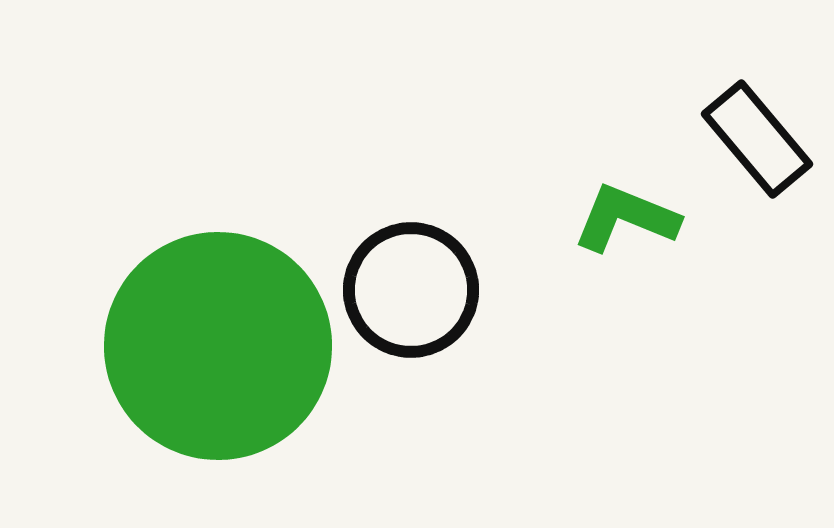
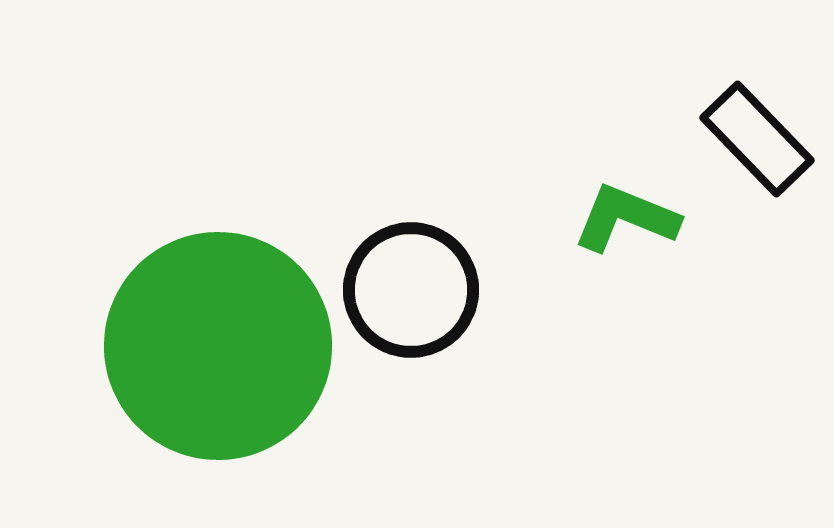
black rectangle: rotated 4 degrees counterclockwise
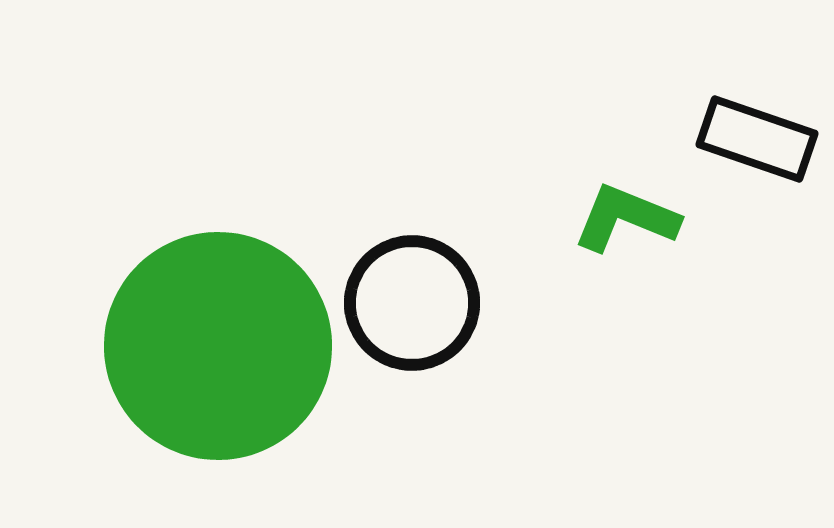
black rectangle: rotated 27 degrees counterclockwise
black circle: moved 1 px right, 13 px down
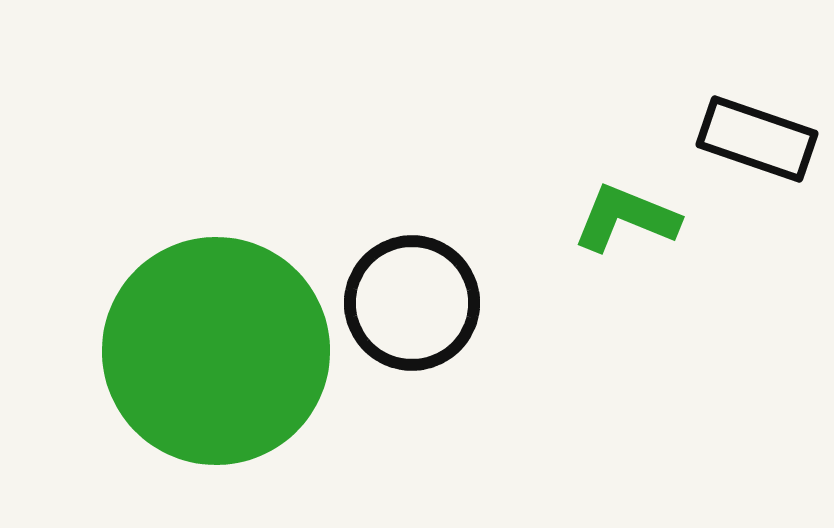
green circle: moved 2 px left, 5 px down
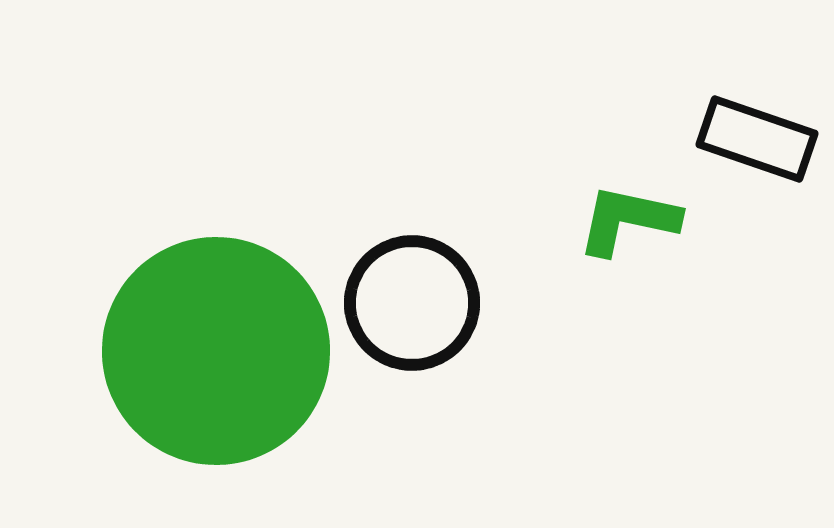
green L-shape: moved 2 px right, 2 px down; rotated 10 degrees counterclockwise
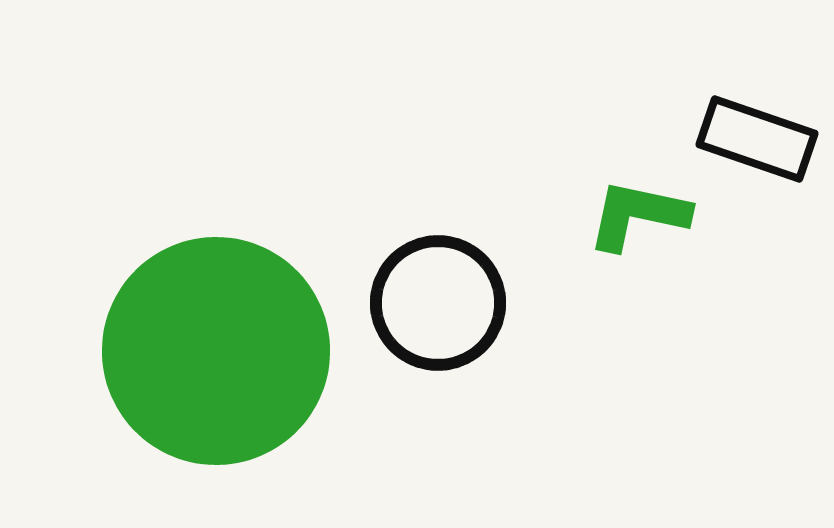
green L-shape: moved 10 px right, 5 px up
black circle: moved 26 px right
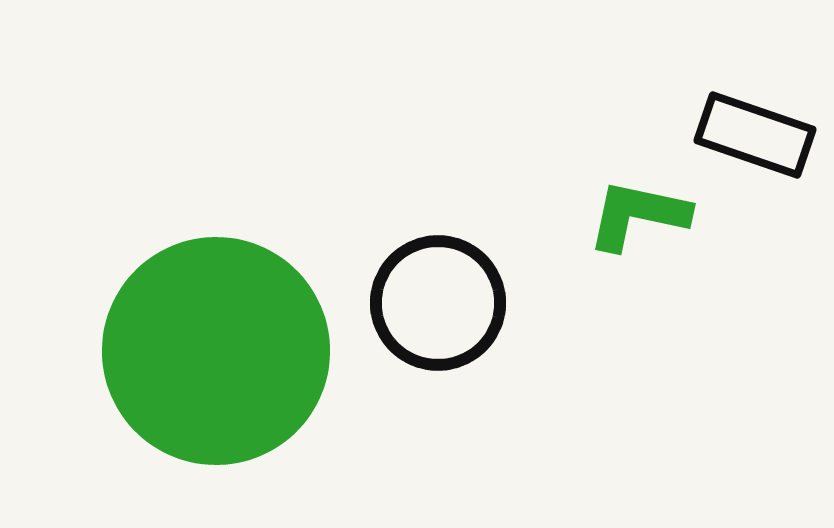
black rectangle: moved 2 px left, 4 px up
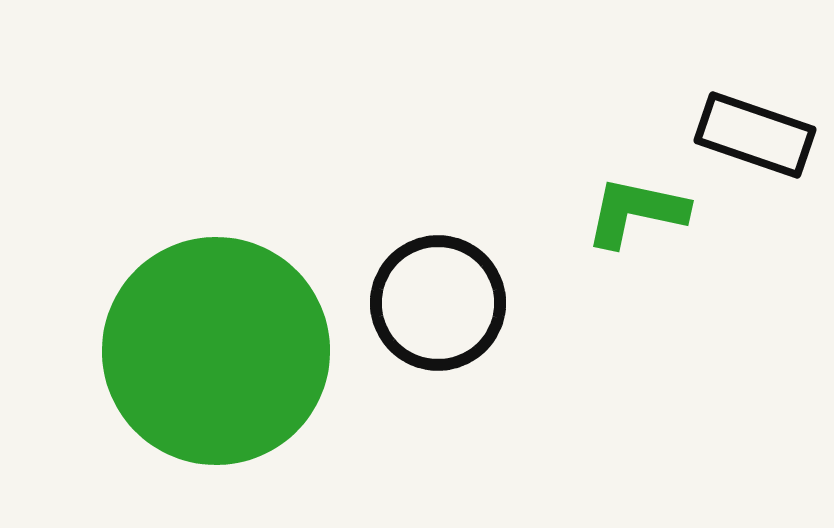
green L-shape: moved 2 px left, 3 px up
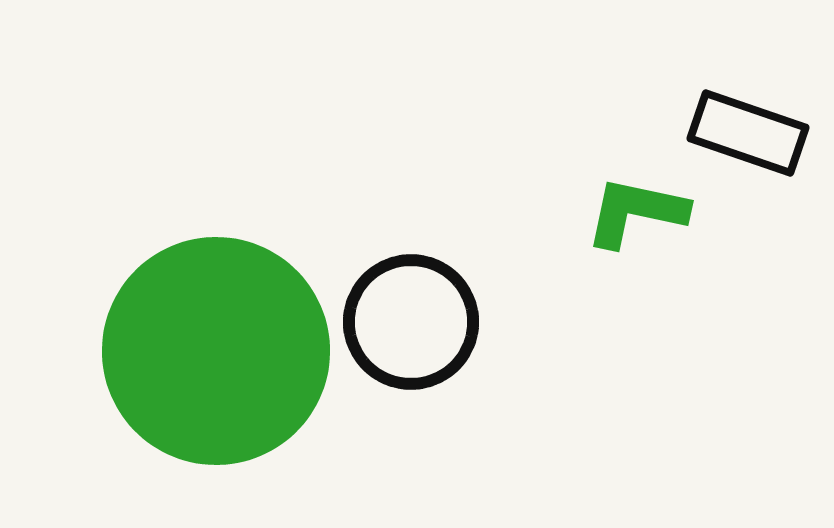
black rectangle: moved 7 px left, 2 px up
black circle: moved 27 px left, 19 px down
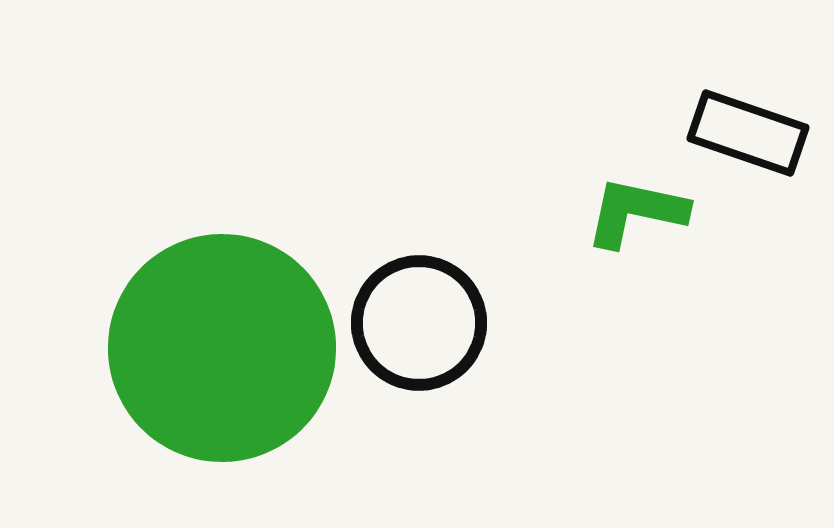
black circle: moved 8 px right, 1 px down
green circle: moved 6 px right, 3 px up
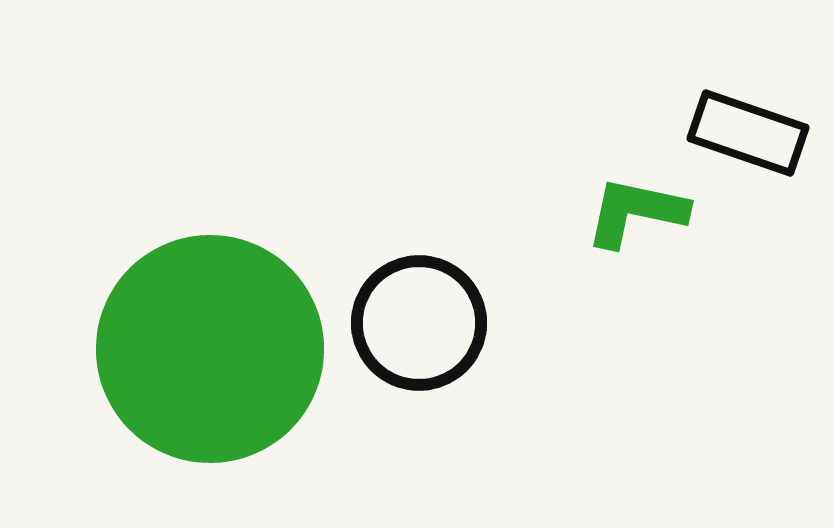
green circle: moved 12 px left, 1 px down
